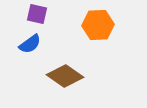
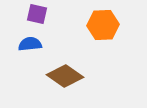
orange hexagon: moved 5 px right
blue semicircle: rotated 150 degrees counterclockwise
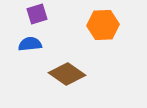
purple square: rotated 30 degrees counterclockwise
brown diamond: moved 2 px right, 2 px up
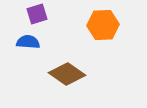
blue semicircle: moved 2 px left, 2 px up; rotated 10 degrees clockwise
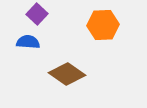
purple square: rotated 30 degrees counterclockwise
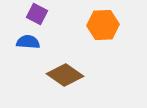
purple square: rotated 15 degrees counterclockwise
brown diamond: moved 2 px left, 1 px down
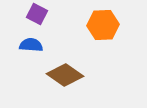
blue semicircle: moved 3 px right, 3 px down
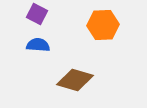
blue semicircle: moved 7 px right
brown diamond: moved 10 px right, 5 px down; rotated 18 degrees counterclockwise
